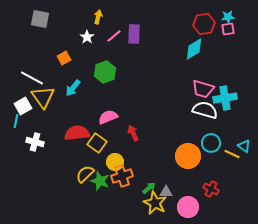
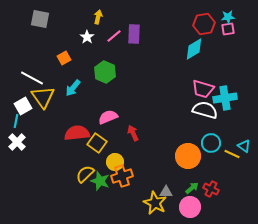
green hexagon: rotated 15 degrees counterclockwise
white cross: moved 18 px left; rotated 30 degrees clockwise
green arrow: moved 43 px right
pink circle: moved 2 px right
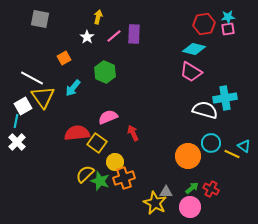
cyan diamond: rotated 45 degrees clockwise
pink trapezoid: moved 12 px left, 17 px up; rotated 15 degrees clockwise
orange cross: moved 2 px right, 2 px down
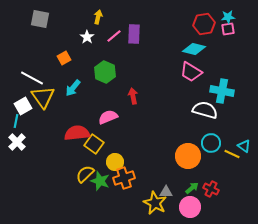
cyan cross: moved 3 px left, 7 px up; rotated 20 degrees clockwise
red arrow: moved 37 px up; rotated 14 degrees clockwise
yellow square: moved 3 px left, 1 px down
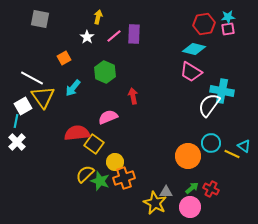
white semicircle: moved 4 px right, 5 px up; rotated 70 degrees counterclockwise
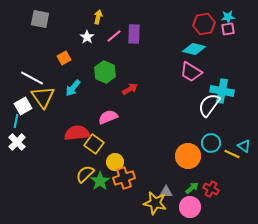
red arrow: moved 3 px left, 7 px up; rotated 70 degrees clockwise
green star: rotated 18 degrees clockwise
yellow star: rotated 15 degrees counterclockwise
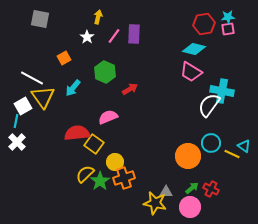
pink line: rotated 14 degrees counterclockwise
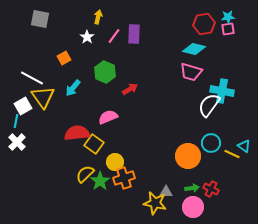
pink trapezoid: rotated 15 degrees counterclockwise
green arrow: rotated 32 degrees clockwise
pink circle: moved 3 px right
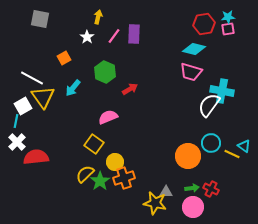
red semicircle: moved 41 px left, 24 px down
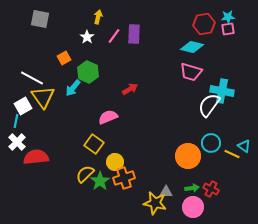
cyan diamond: moved 2 px left, 2 px up
green hexagon: moved 17 px left
